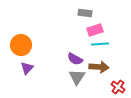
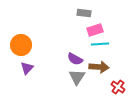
gray rectangle: moved 1 px left
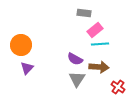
pink rectangle: rotated 21 degrees counterclockwise
gray triangle: moved 2 px down
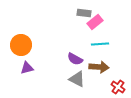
pink rectangle: moved 8 px up
purple triangle: rotated 32 degrees clockwise
gray triangle: rotated 36 degrees counterclockwise
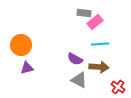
gray triangle: moved 2 px right, 1 px down
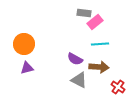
orange circle: moved 3 px right, 1 px up
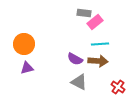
brown arrow: moved 1 px left, 6 px up
gray triangle: moved 2 px down
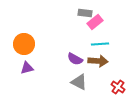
gray rectangle: moved 1 px right
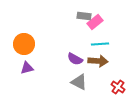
gray rectangle: moved 1 px left, 3 px down
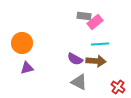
orange circle: moved 2 px left, 1 px up
brown arrow: moved 2 px left
